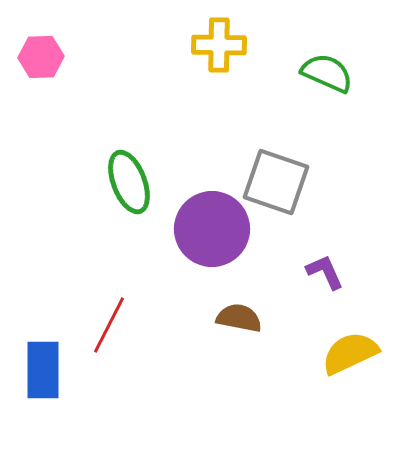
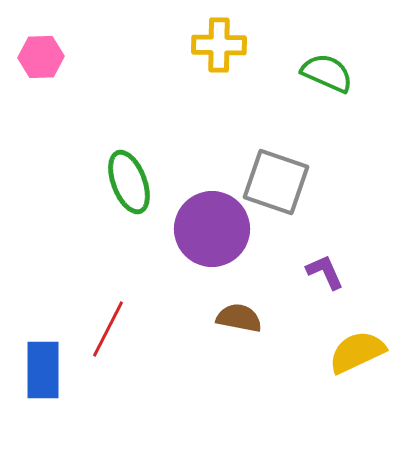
red line: moved 1 px left, 4 px down
yellow semicircle: moved 7 px right, 1 px up
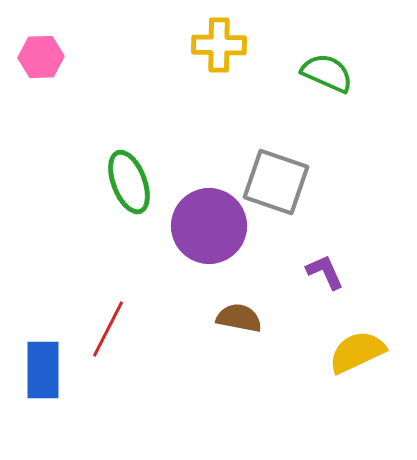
purple circle: moved 3 px left, 3 px up
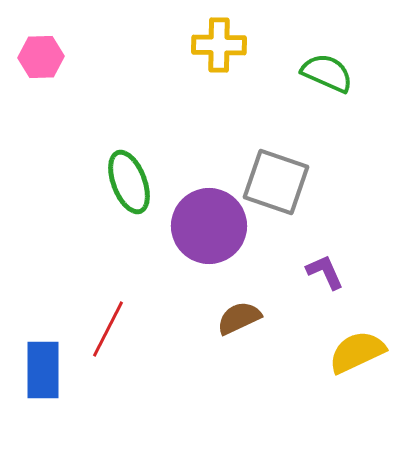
brown semicircle: rotated 36 degrees counterclockwise
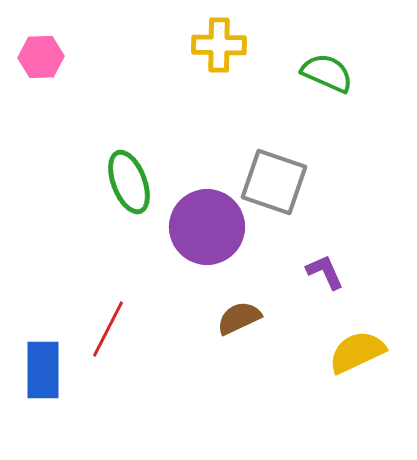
gray square: moved 2 px left
purple circle: moved 2 px left, 1 px down
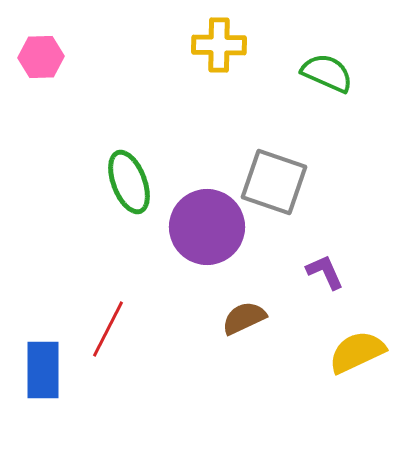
brown semicircle: moved 5 px right
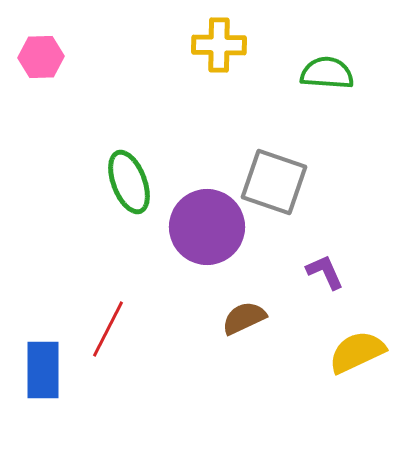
green semicircle: rotated 20 degrees counterclockwise
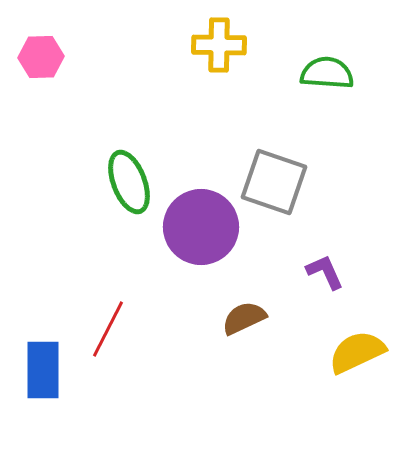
purple circle: moved 6 px left
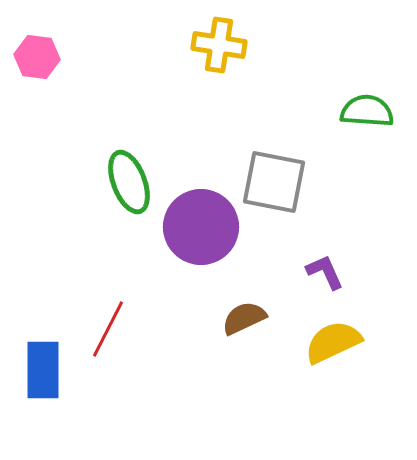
yellow cross: rotated 8 degrees clockwise
pink hexagon: moved 4 px left; rotated 9 degrees clockwise
green semicircle: moved 40 px right, 38 px down
gray square: rotated 8 degrees counterclockwise
yellow semicircle: moved 24 px left, 10 px up
